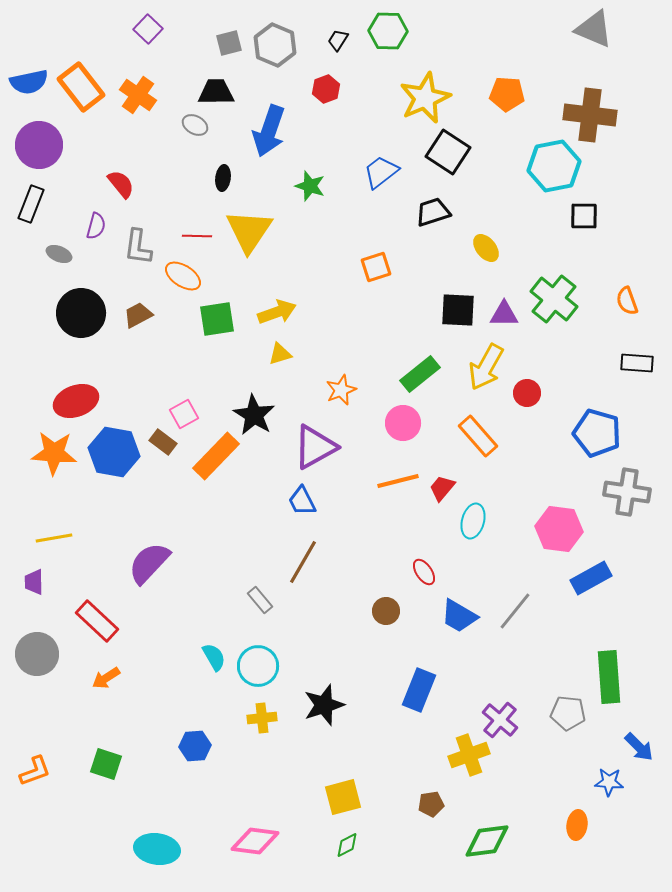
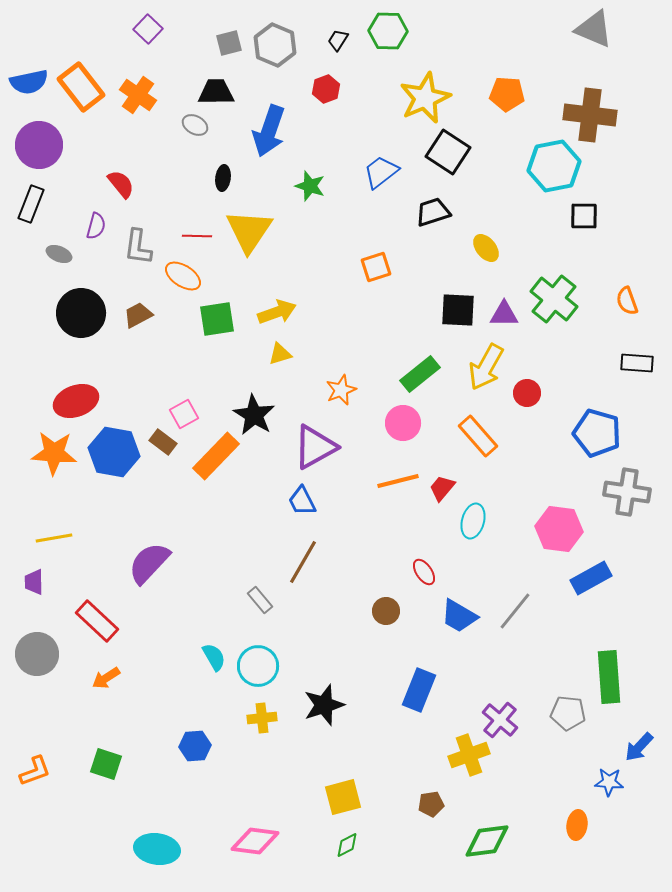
blue arrow at (639, 747): rotated 88 degrees clockwise
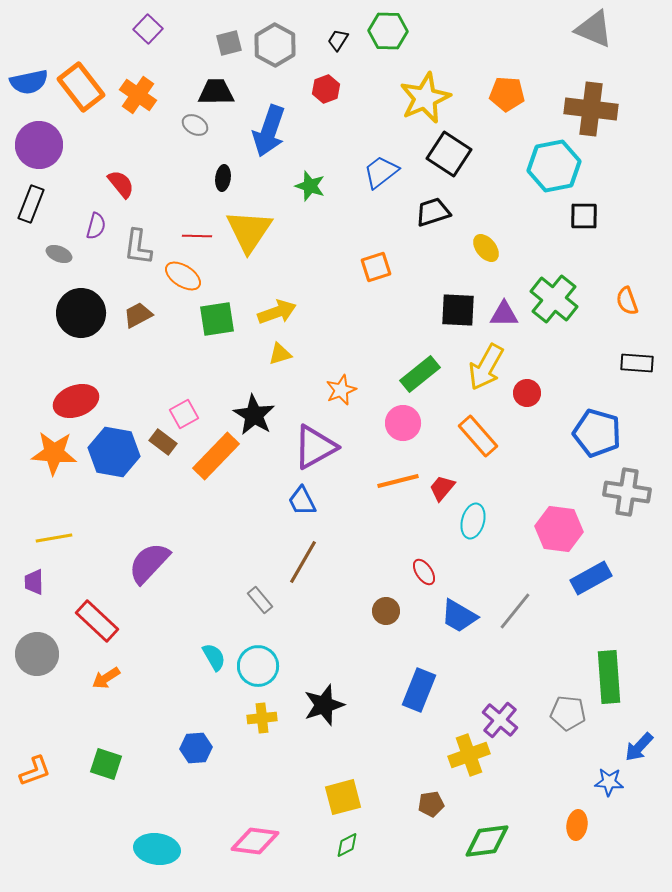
gray hexagon at (275, 45): rotated 6 degrees clockwise
brown cross at (590, 115): moved 1 px right, 6 px up
black square at (448, 152): moved 1 px right, 2 px down
blue hexagon at (195, 746): moved 1 px right, 2 px down
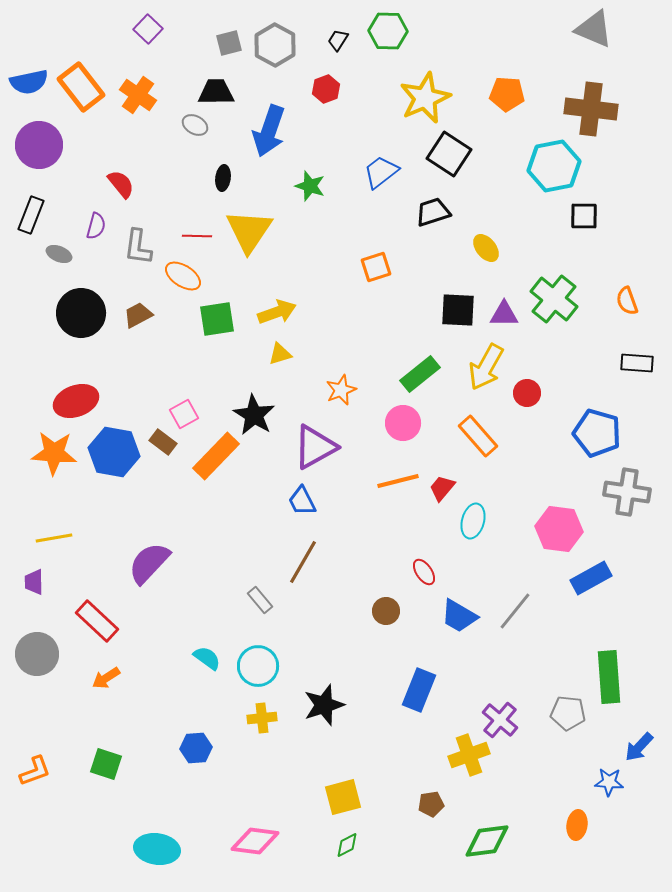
black rectangle at (31, 204): moved 11 px down
cyan semicircle at (214, 657): moved 7 px left, 1 px down; rotated 24 degrees counterclockwise
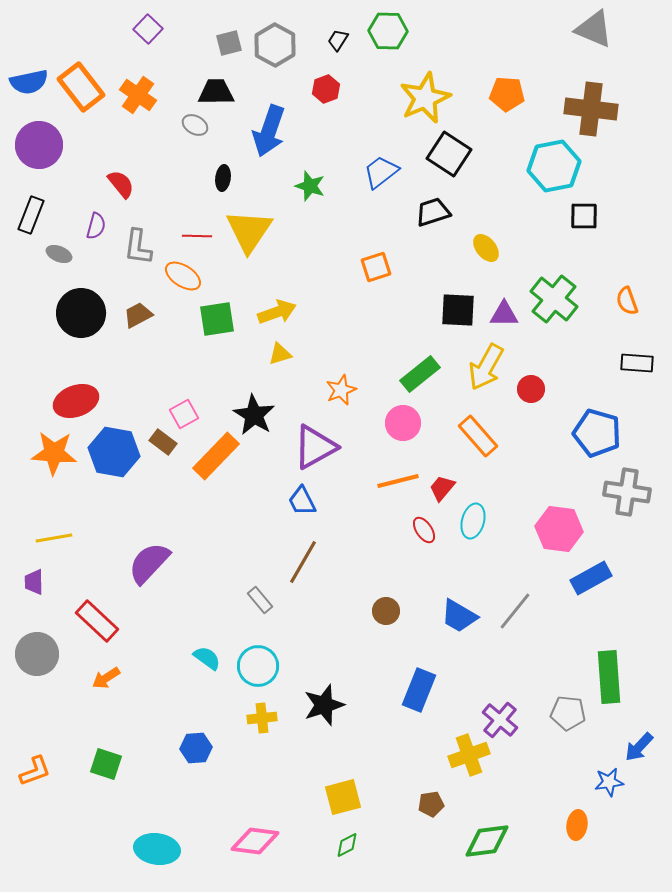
red circle at (527, 393): moved 4 px right, 4 px up
red ellipse at (424, 572): moved 42 px up
blue star at (609, 782): rotated 12 degrees counterclockwise
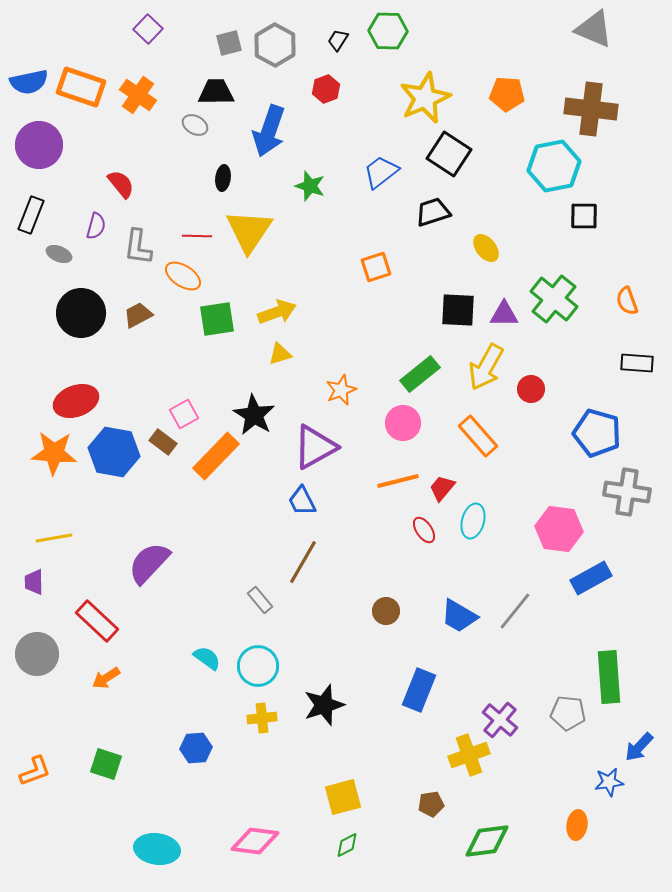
orange rectangle at (81, 87): rotated 33 degrees counterclockwise
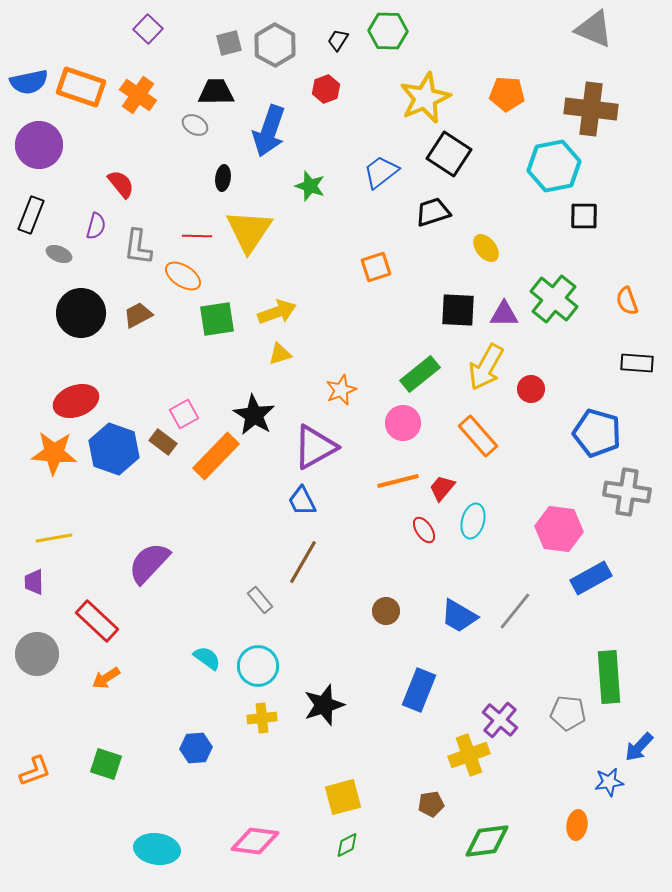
blue hexagon at (114, 452): moved 3 px up; rotated 9 degrees clockwise
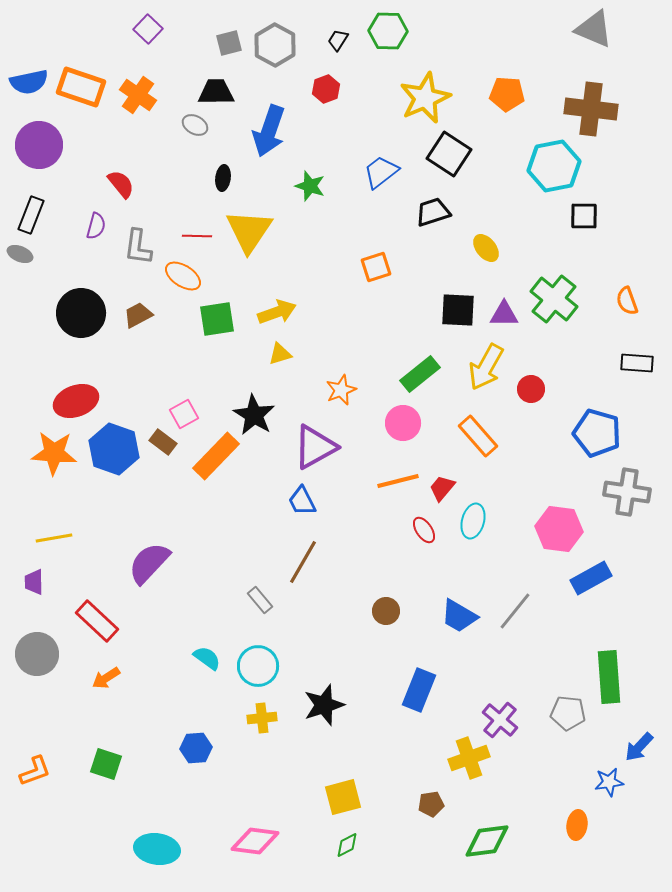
gray ellipse at (59, 254): moved 39 px left
yellow cross at (469, 755): moved 3 px down
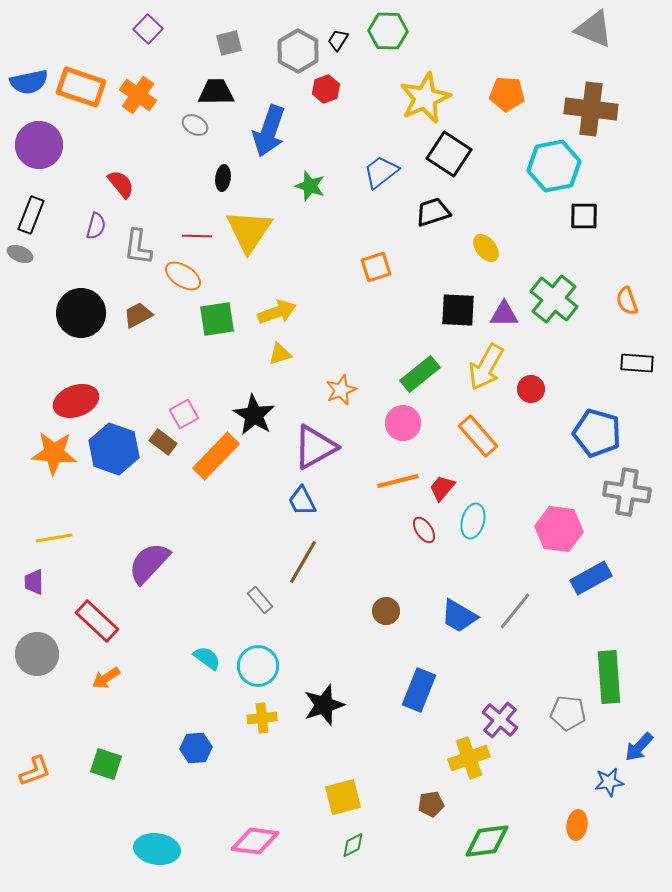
gray hexagon at (275, 45): moved 23 px right, 6 px down
green diamond at (347, 845): moved 6 px right
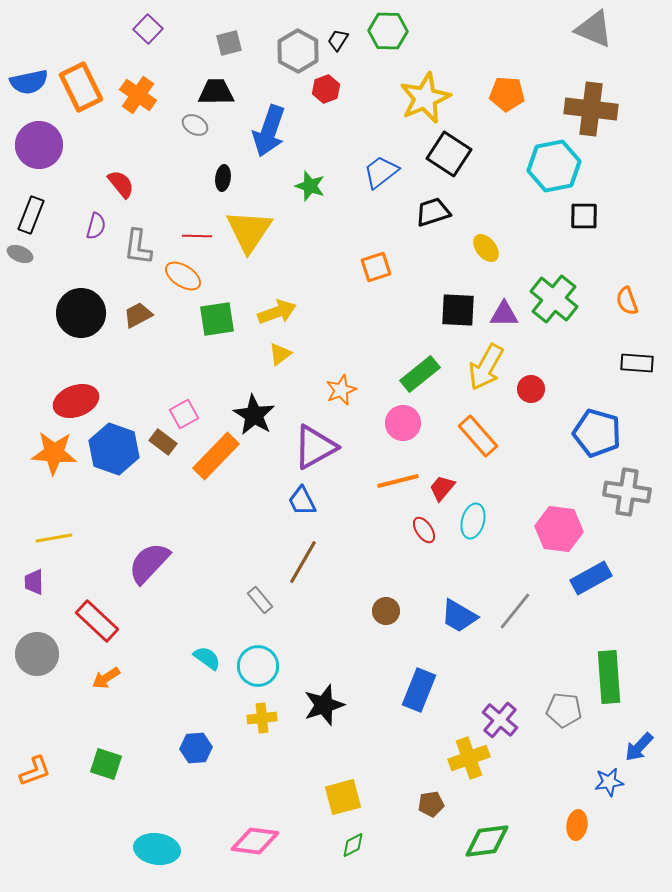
orange rectangle at (81, 87): rotated 45 degrees clockwise
yellow triangle at (280, 354): rotated 20 degrees counterclockwise
gray pentagon at (568, 713): moved 4 px left, 3 px up
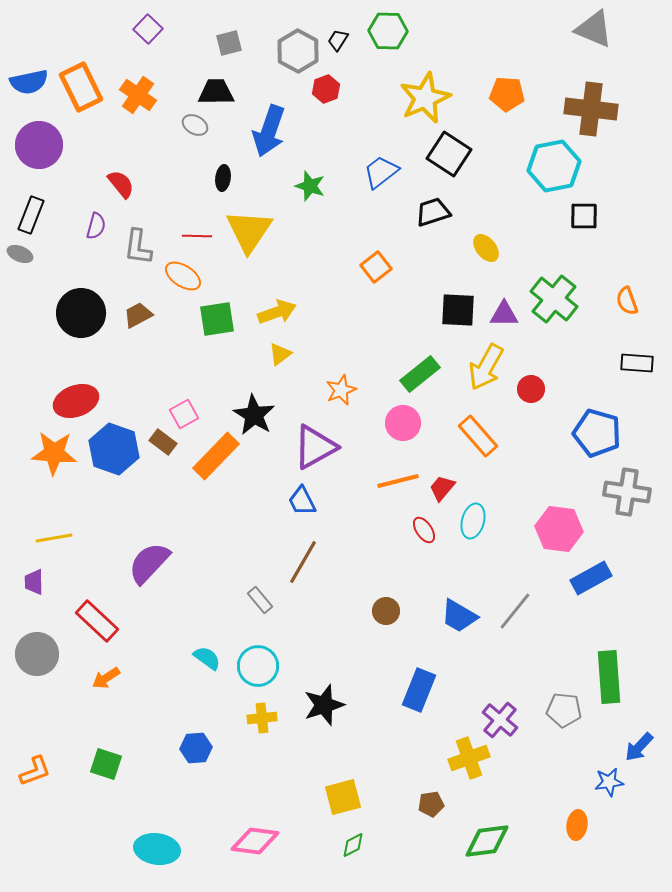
orange square at (376, 267): rotated 20 degrees counterclockwise
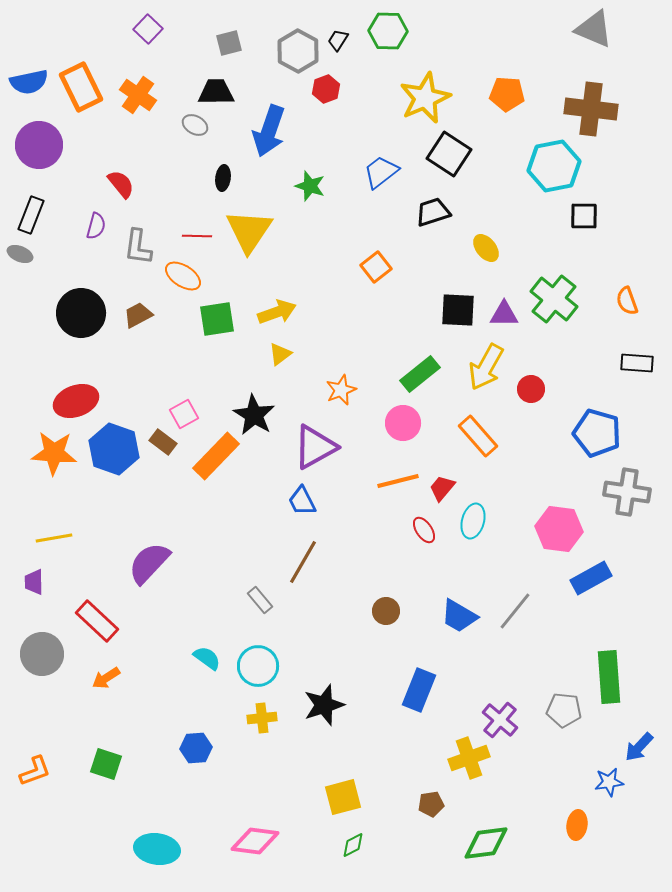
gray circle at (37, 654): moved 5 px right
green diamond at (487, 841): moved 1 px left, 2 px down
